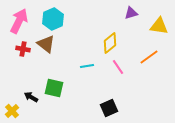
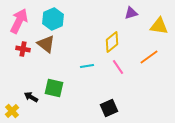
yellow diamond: moved 2 px right, 1 px up
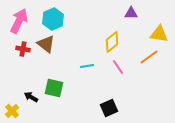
purple triangle: rotated 16 degrees clockwise
yellow triangle: moved 8 px down
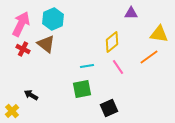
pink arrow: moved 2 px right, 3 px down
red cross: rotated 16 degrees clockwise
green square: moved 28 px right, 1 px down; rotated 24 degrees counterclockwise
black arrow: moved 2 px up
